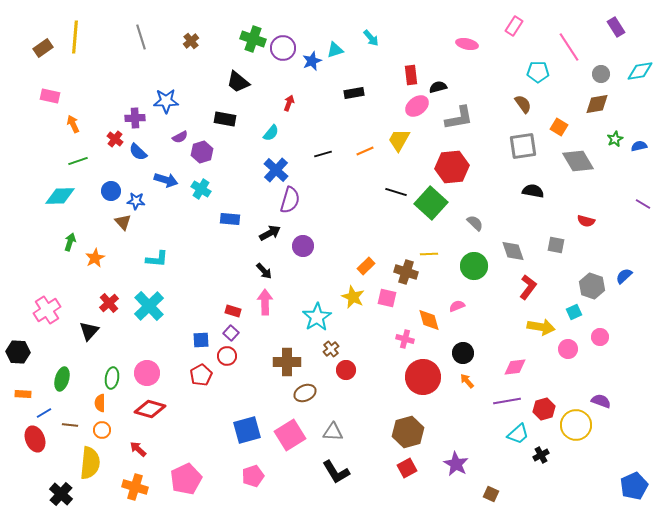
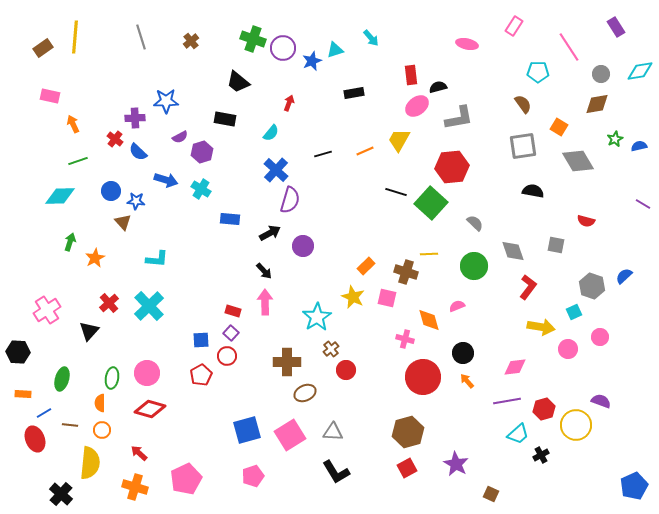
red arrow at (138, 449): moved 1 px right, 4 px down
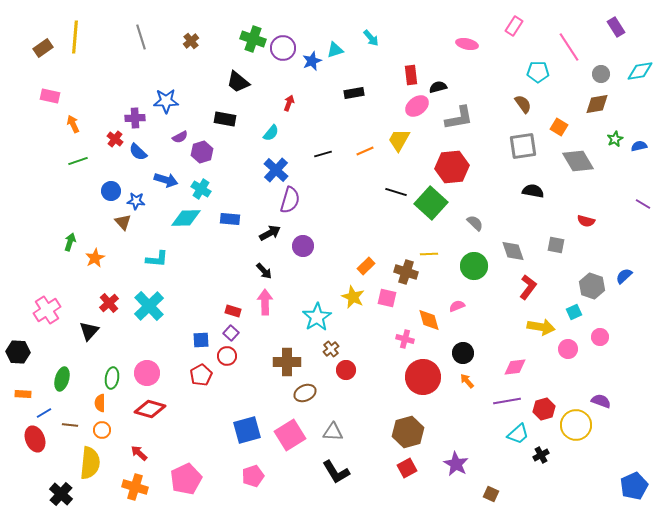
cyan diamond at (60, 196): moved 126 px right, 22 px down
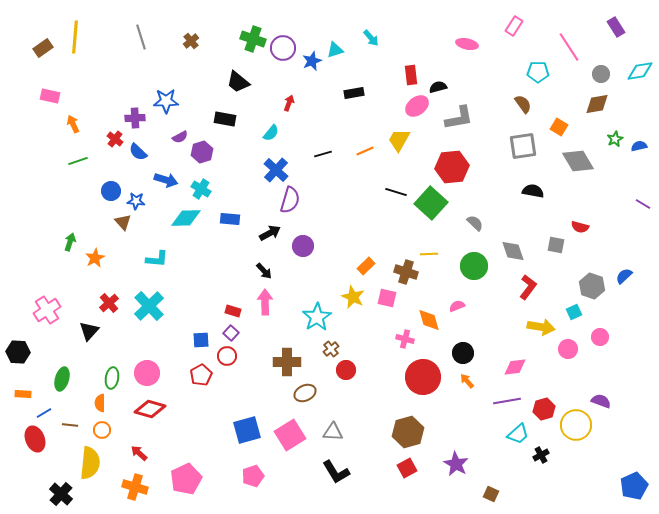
red semicircle at (586, 221): moved 6 px left, 6 px down
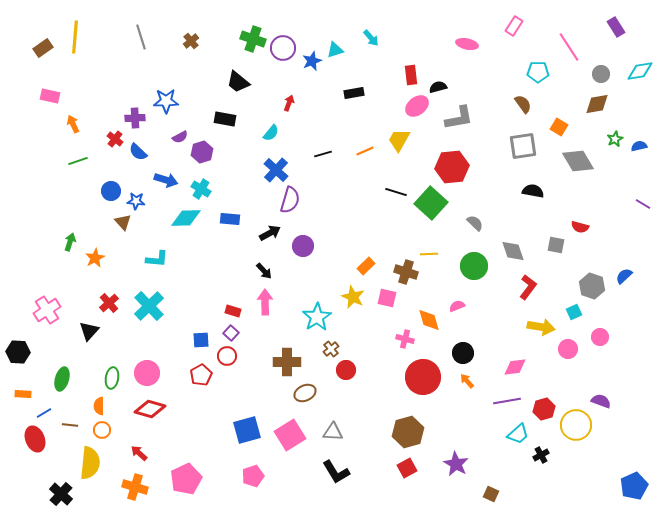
orange semicircle at (100, 403): moved 1 px left, 3 px down
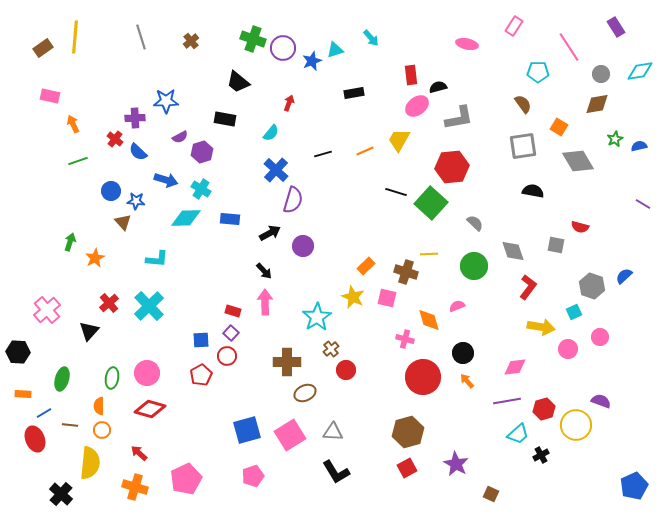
purple semicircle at (290, 200): moved 3 px right
pink cross at (47, 310): rotated 8 degrees counterclockwise
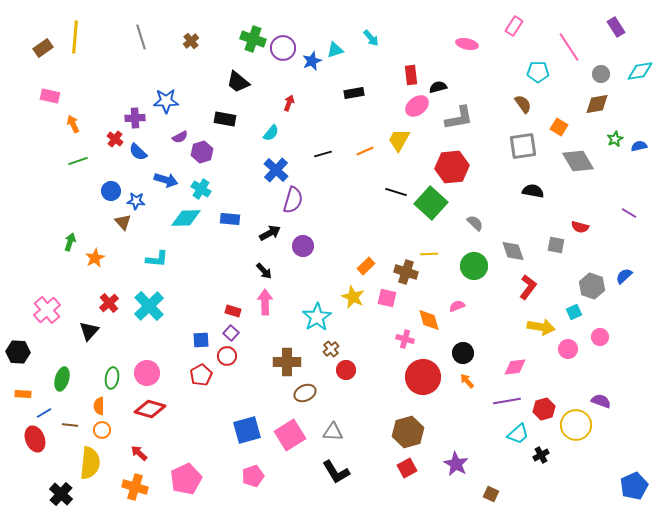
purple line at (643, 204): moved 14 px left, 9 px down
